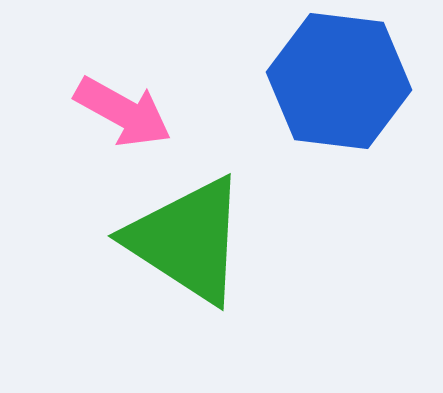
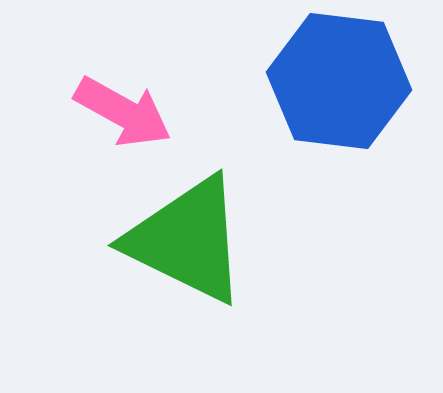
green triangle: rotated 7 degrees counterclockwise
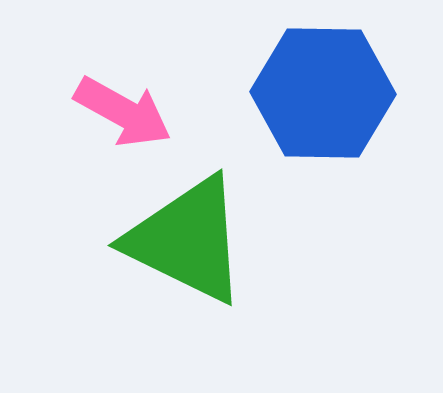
blue hexagon: moved 16 px left, 12 px down; rotated 6 degrees counterclockwise
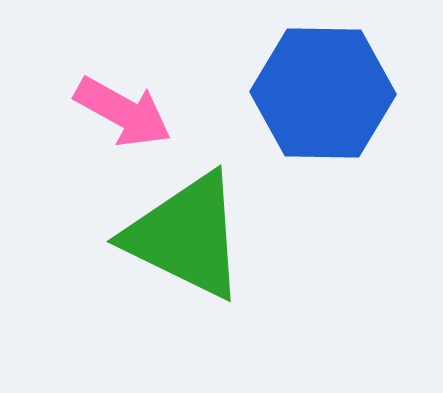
green triangle: moved 1 px left, 4 px up
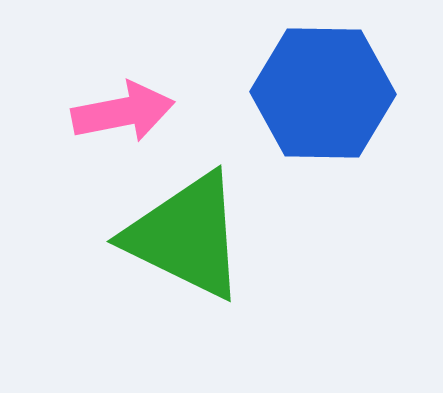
pink arrow: rotated 40 degrees counterclockwise
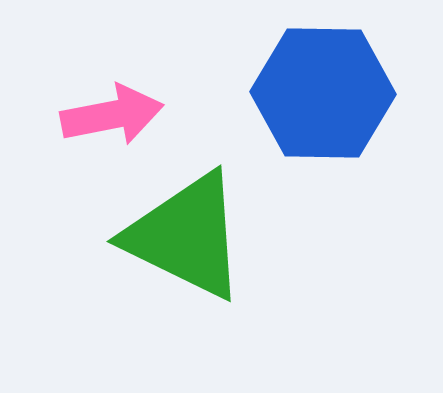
pink arrow: moved 11 px left, 3 px down
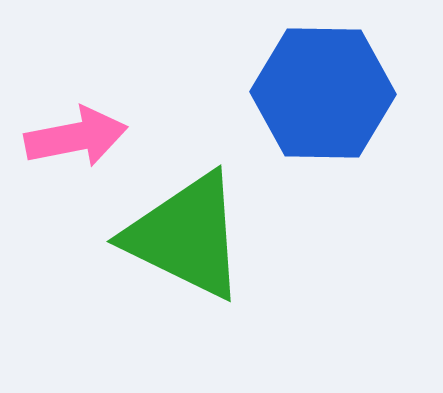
pink arrow: moved 36 px left, 22 px down
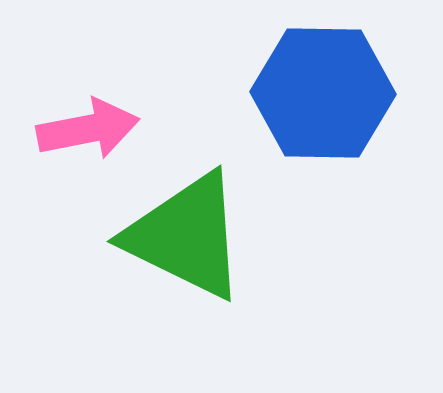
pink arrow: moved 12 px right, 8 px up
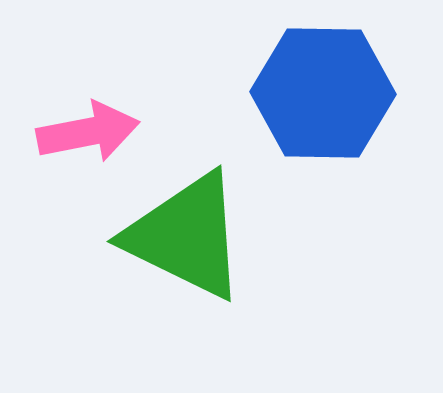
pink arrow: moved 3 px down
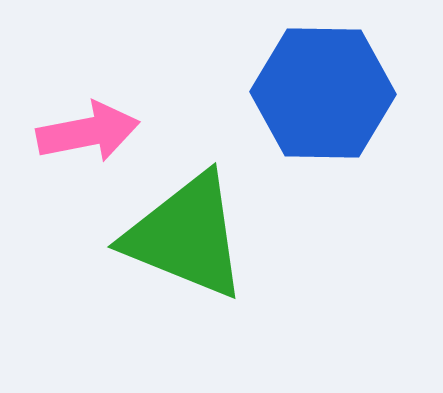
green triangle: rotated 4 degrees counterclockwise
